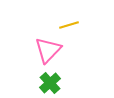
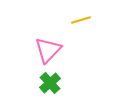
yellow line: moved 12 px right, 5 px up
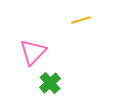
pink triangle: moved 15 px left, 2 px down
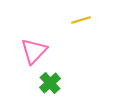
pink triangle: moved 1 px right, 1 px up
